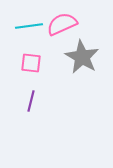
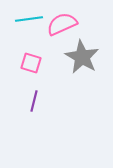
cyan line: moved 7 px up
pink square: rotated 10 degrees clockwise
purple line: moved 3 px right
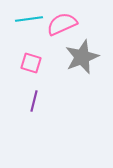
gray star: rotated 20 degrees clockwise
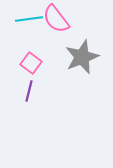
pink semicircle: moved 6 px left, 5 px up; rotated 104 degrees counterclockwise
pink square: rotated 20 degrees clockwise
purple line: moved 5 px left, 10 px up
